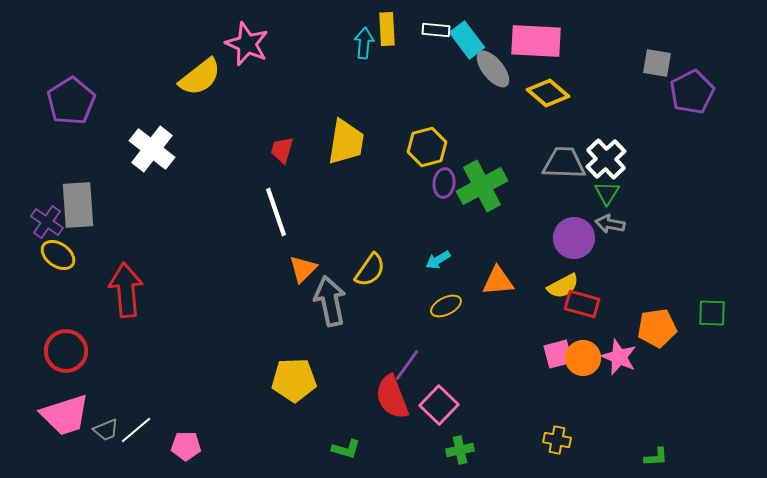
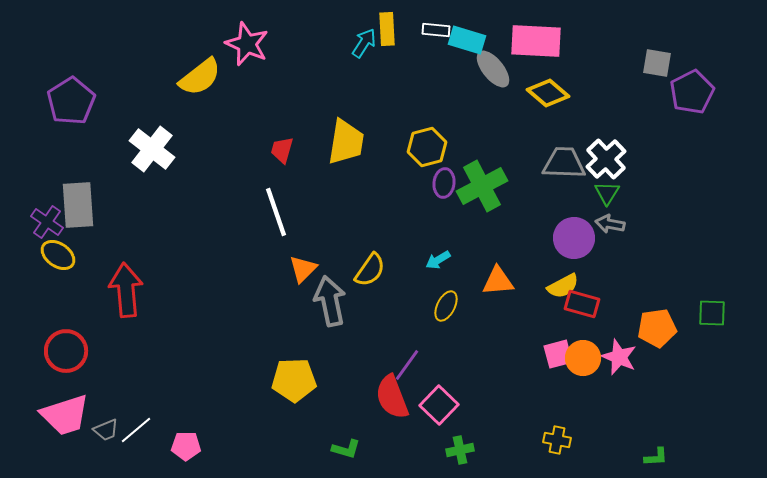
cyan rectangle at (467, 40): rotated 36 degrees counterclockwise
cyan arrow at (364, 43): rotated 28 degrees clockwise
yellow ellipse at (446, 306): rotated 36 degrees counterclockwise
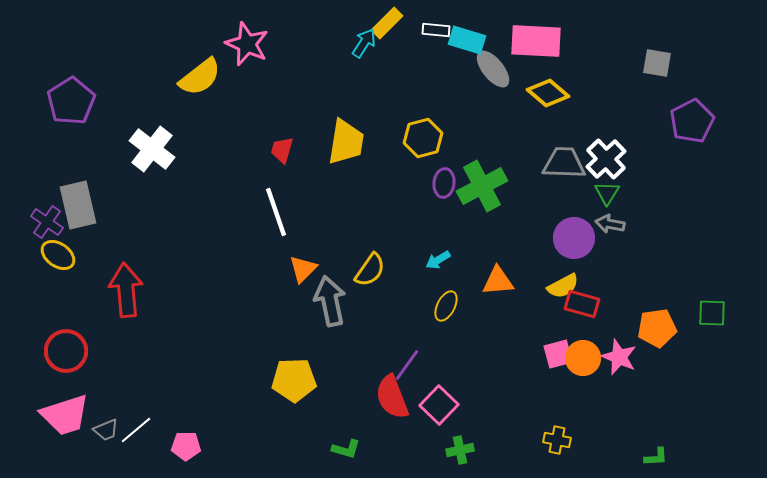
yellow rectangle at (387, 29): moved 6 px up; rotated 48 degrees clockwise
purple pentagon at (692, 92): moved 29 px down
yellow hexagon at (427, 147): moved 4 px left, 9 px up
gray rectangle at (78, 205): rotated 9 degrees counterclockwise
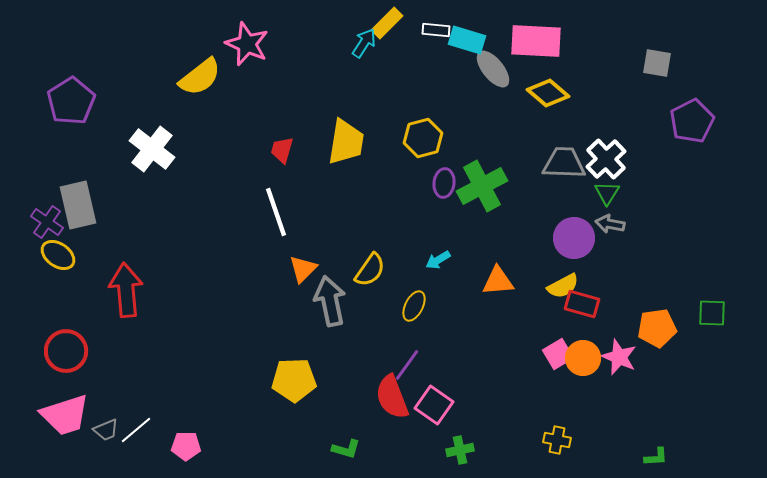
yellow ellipse at (446, 306): moved 32 px left
pink square at (558, 354): rotated 16 degrees counterclockwise
pink square at (439, 405): moved 5 px left; rotated 9 degrees counterclockwise
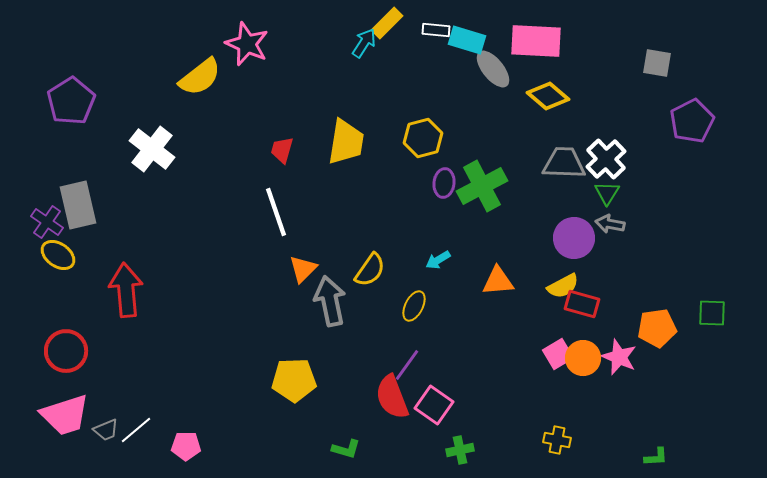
yellow diamond at (548, 93): moved 3 px down
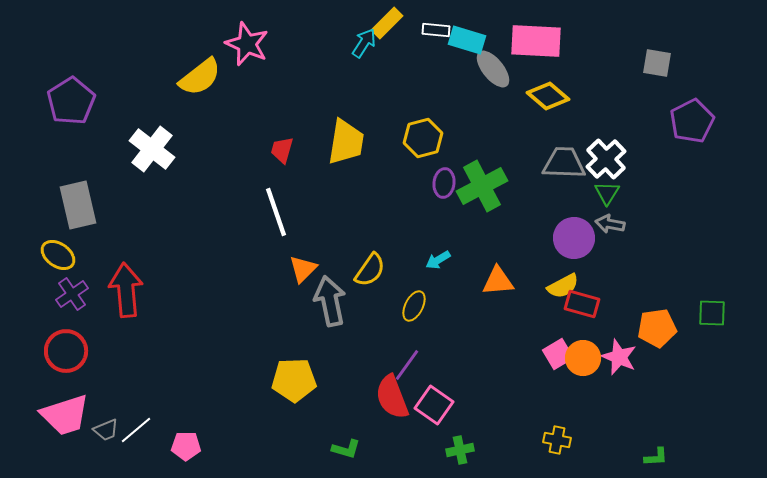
purple cross at (47, 222): moved 25 px right, 72 px down; rotated 20 degrees clockwise
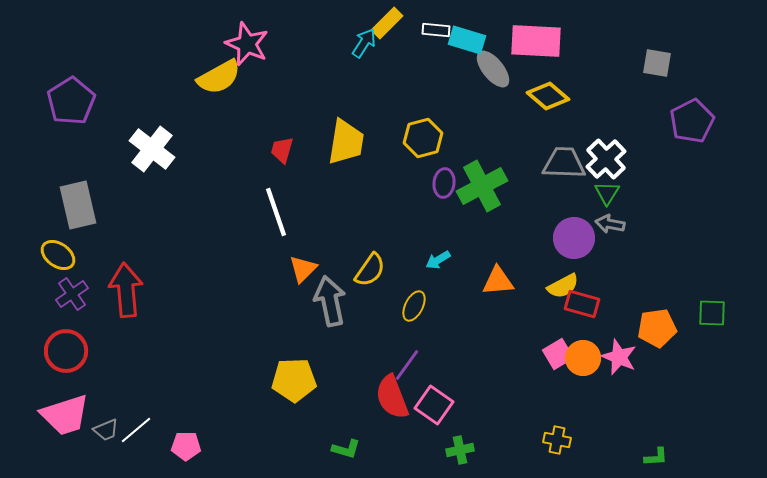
yellow semicircle at (200, 77): moved 19 px right; rotated 9 degrees clockwise
